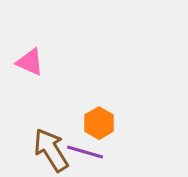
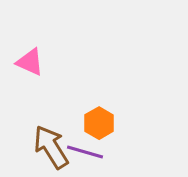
brown arrow: moved 3 px up
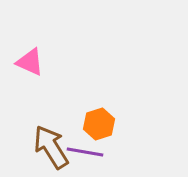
orange hexagon: moved 1 px down; rotated 12 degrees clockwise
purple line: rotated 6 degrees counterclockwise
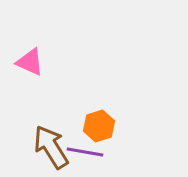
orange hexagon: moved 2 px down
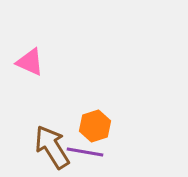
orange hexagon: moved 4 px left
brown arrow: moved 1 px right
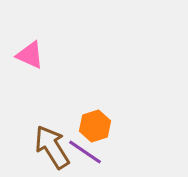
pink triangle: moved 7 px up
purple line: rotated 24 degrees clockwise
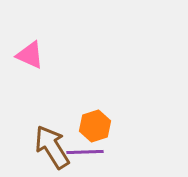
purple line: rotated 36 degrees counterclockwise
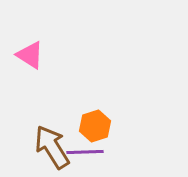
pink triangle: rotated 8 degrees clockwise
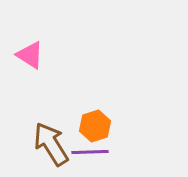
brown arrow: moved 1 px left, 3 px up
purple line: moved 5 px right
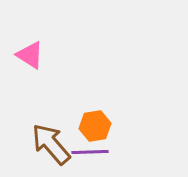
orange hexagon: rotated 8 degrees clockwise
brown arrow: rotated 9 degrees counterclockwise
